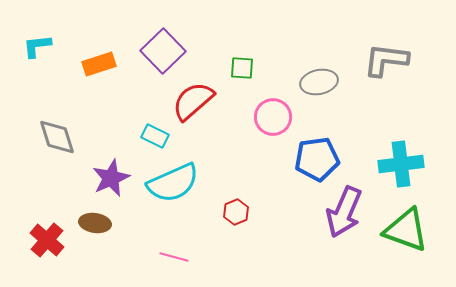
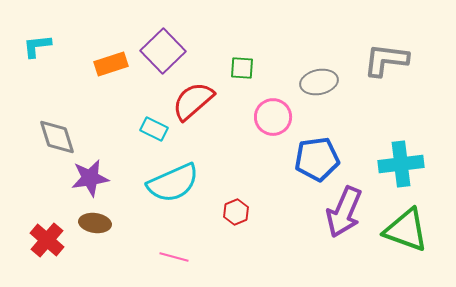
orange rectangle: moved 12 px right
cyan rectangle: moved 1 px left, 7 px up
purple star: moved 21 px left; rotated 15 degrees clockwise
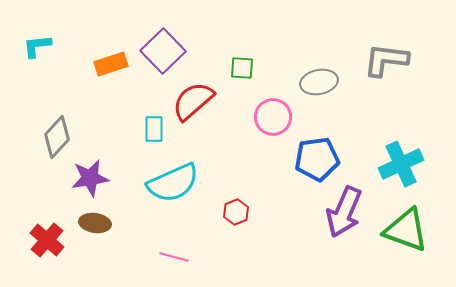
cyan rectangle: rotated 64 degrees clockwise
gray diamond: rotated 60 degrees clockwise
cyan cross: rotated 18 degrees counterclockwise
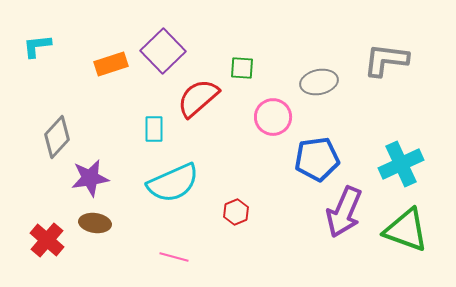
red semicircle: moved 5 px right, 3 px up
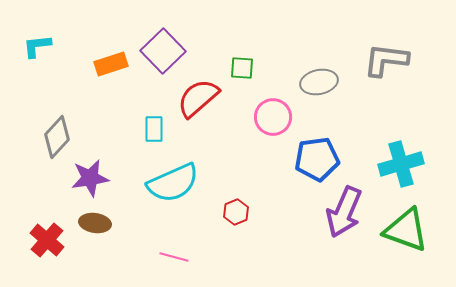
cyan cross: rotated 9 degrees clockwise
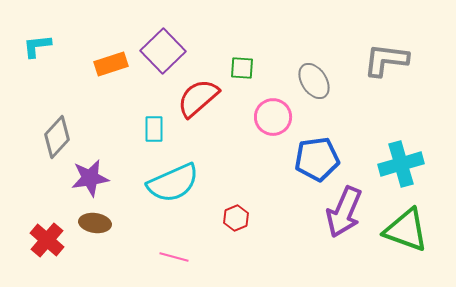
gray ellipse: moved 5 px left, 1 px up; rotated 69 degrees clockwise
red hexagon: moved 6 px down
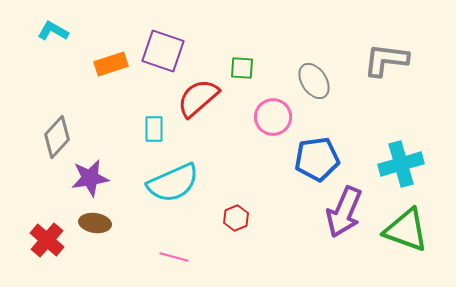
cyan L-shape: moved 16 px right, 15 px up; rotated 36 degrees clockwise
purple square: rotated 27 degrees counterclockwise
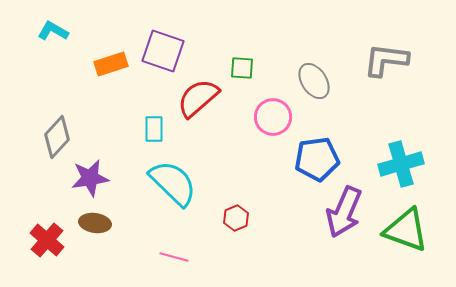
cyan semicircle: rotated 112 degrees counterclockwise
